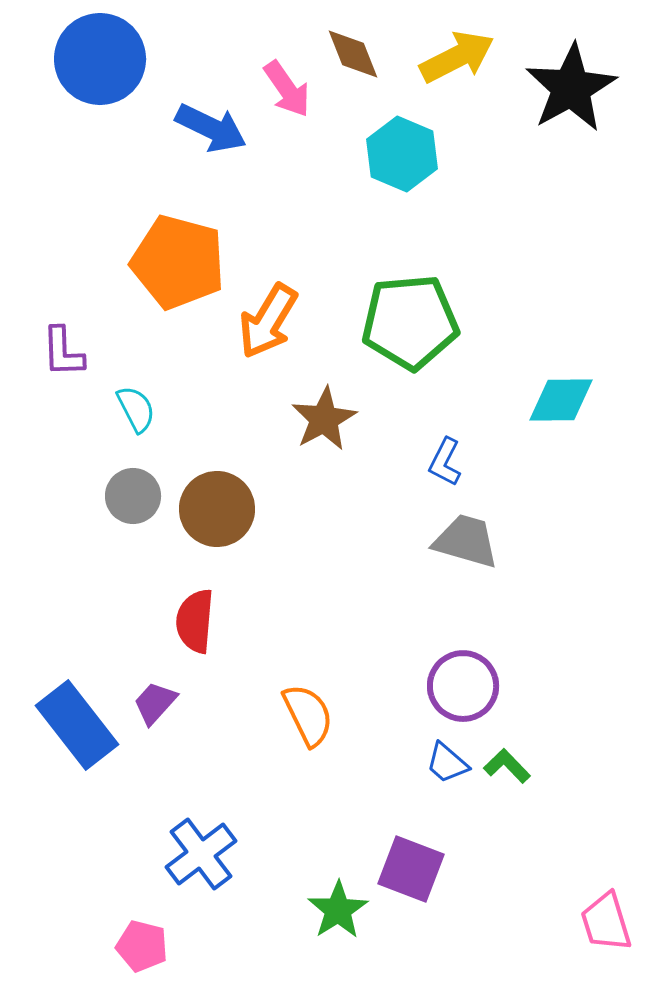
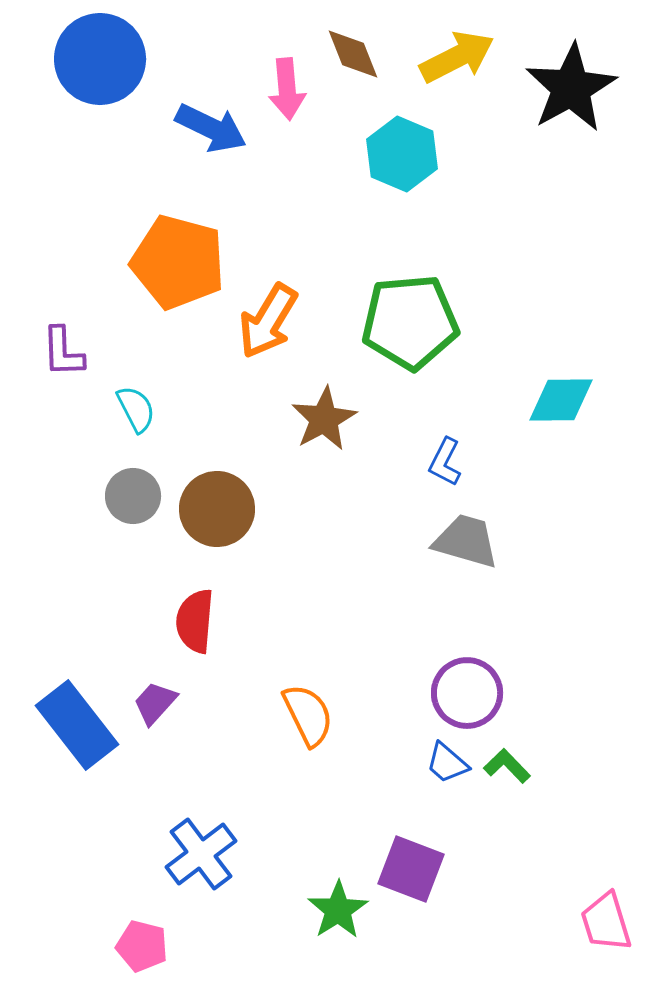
pink arrow: rotated 30 degrees clockwise
purple circle: moved 4 px right, 7 px down
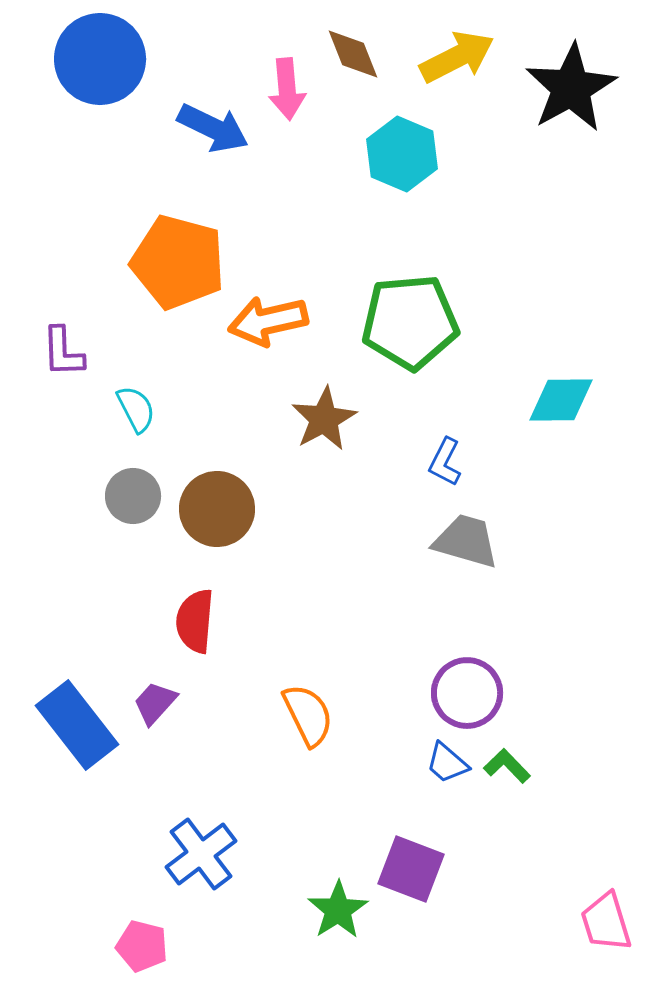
blue arrow: moved 2 px right
orange arrow: rotated 46 degrees clockwise
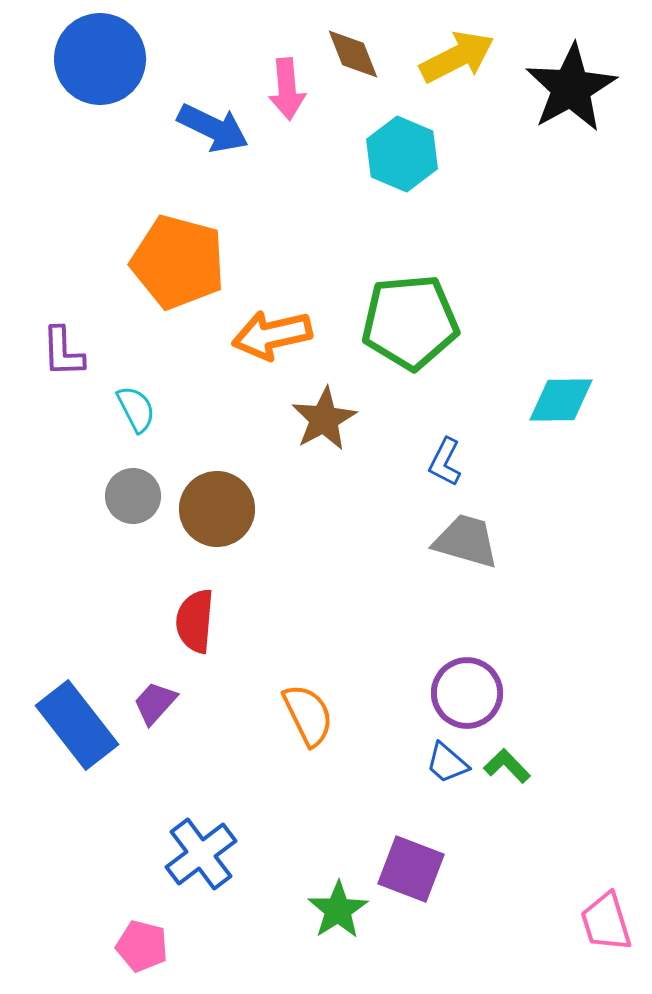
orange arrow: moved 4 px right, 14 px down
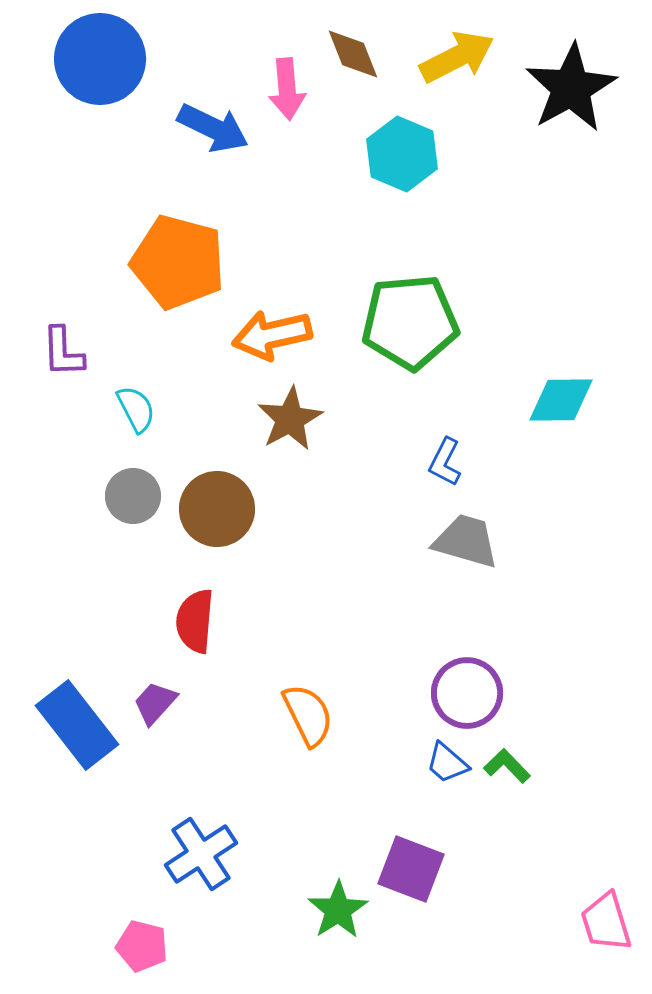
brown star: moved 34 px left
blue cross: rotated 4 degrees clockwise
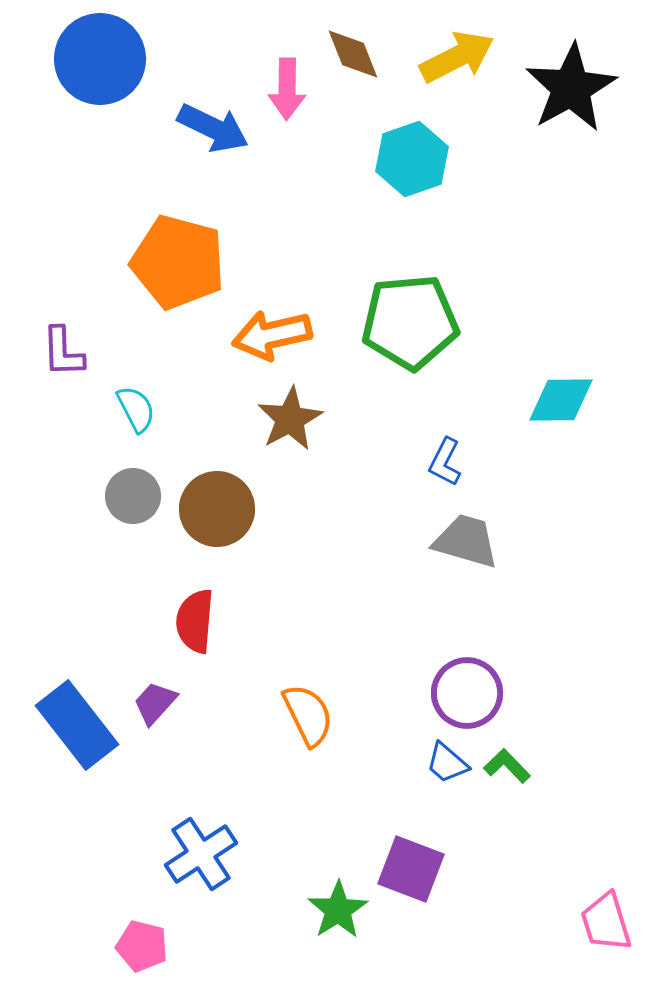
pink arrow: rotated 6 degrees clockwise
cyan hexagon: moved 10 px right, 5 px down; rotated 18 degrees clockwise
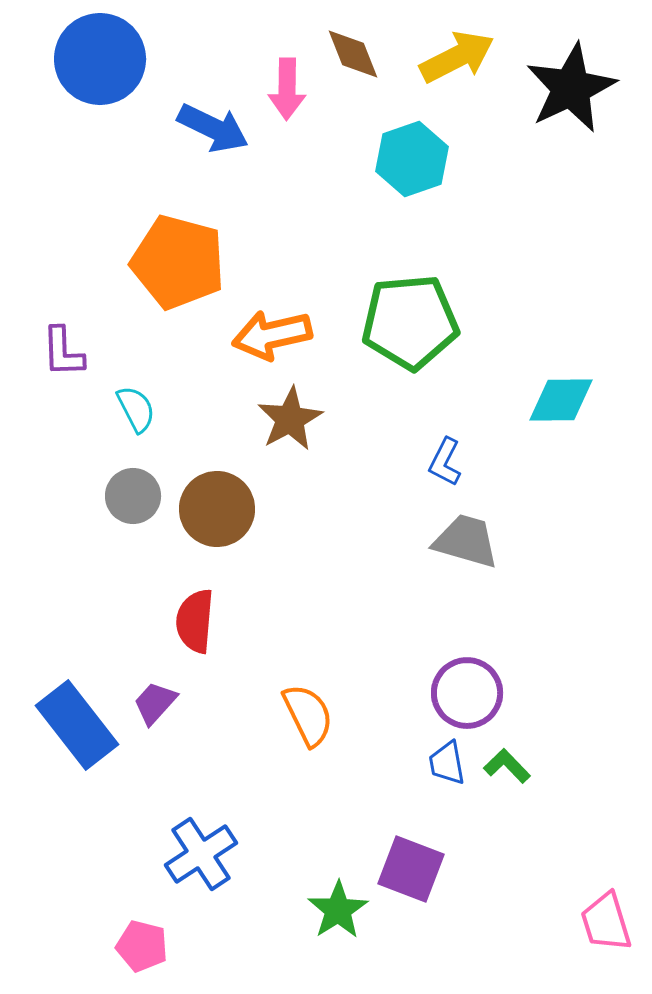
black star: rotated 4 degrees clockwise
blue trapezoid: rotated 39 degrees clockwise
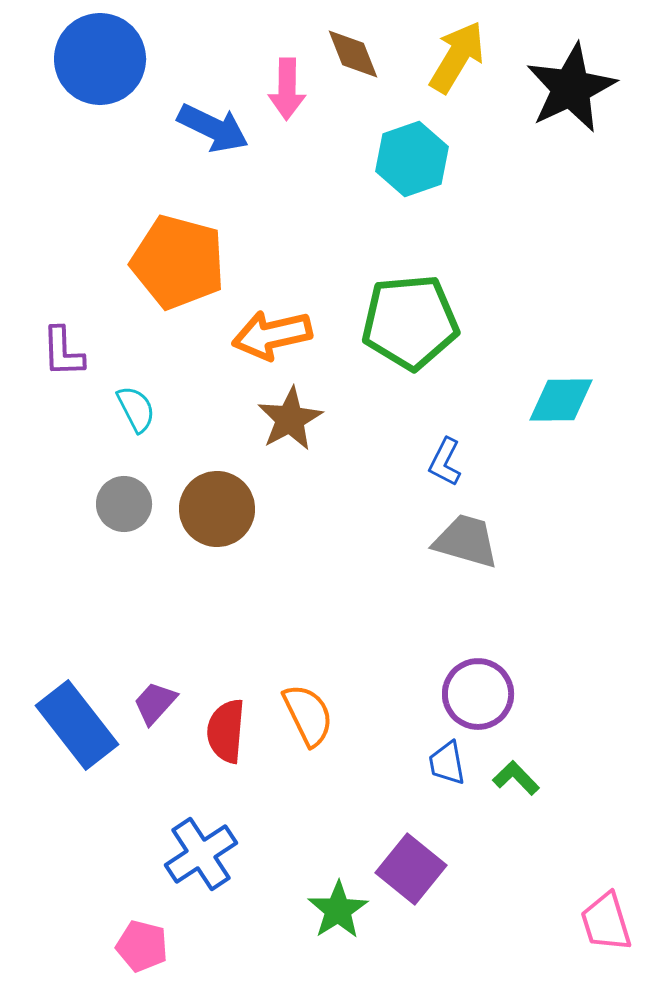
yellow arrow: rotated 32 degrees counterclockwise
gray circle: moved 9 px left, 8 px down
red semicircle: moved 31 px right, 110 px down
purple circle: moved 11 px right, 1 px down
green L-shape: moved 9 px right, 12 px down
purple square: rotated 18 degrees clockwise
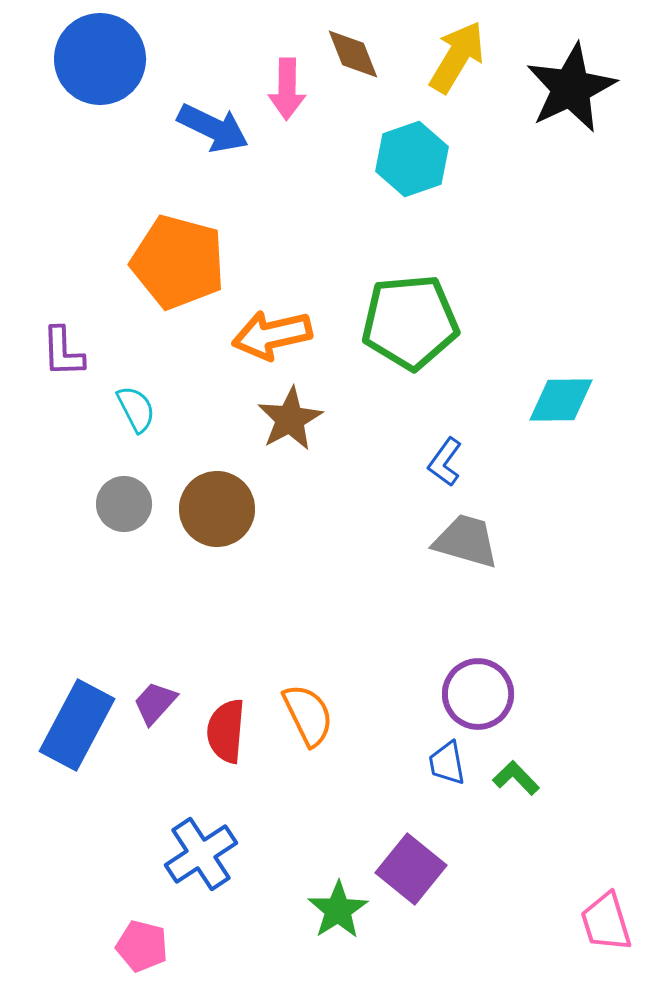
blue L-shape: rotated 9 degrees clockwise
blue rectangle: rotated 66 degrees clockwise
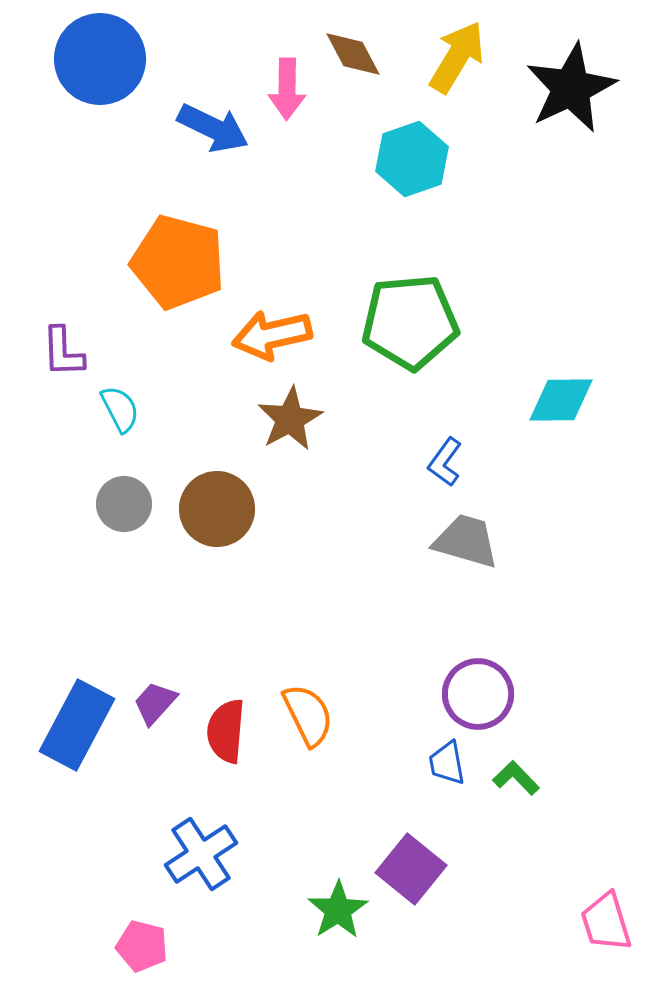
brown diamond: rotated 6 degrees counterclockwise
cyan semicircle: moved 16 px left
